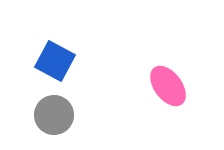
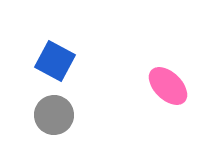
pink ellipse: rotated 9 degrees counterclockwise
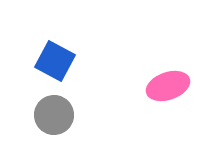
pink ellipse: rotated 63 degrees counterclockwise
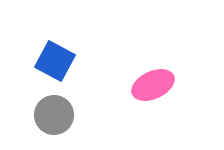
pink ellipse: moved 15 px left, 1 px up; rotated 6 degrees counterclockwise
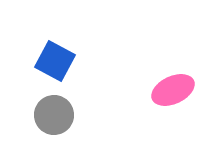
pink ellipse: moved 20 px right, 5 px down
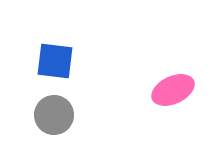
blue square: rotated 21 degrees counterclockwise
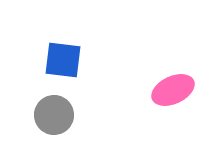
blue square: moved 8 px right, 1 px up
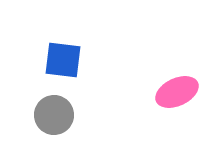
pink ellipse: moved 4 px right, 2 px down
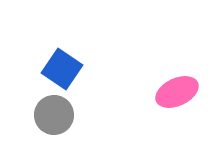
blue square: moved 1 px left, 9 px down; rotated 27 degrees clockwise
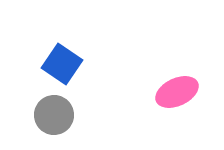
blue square: moved 5 px up
